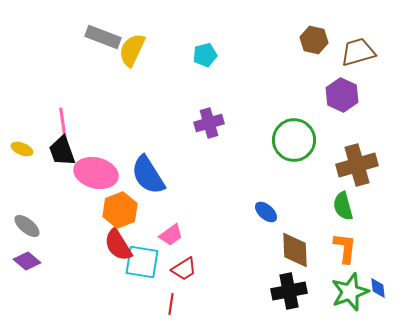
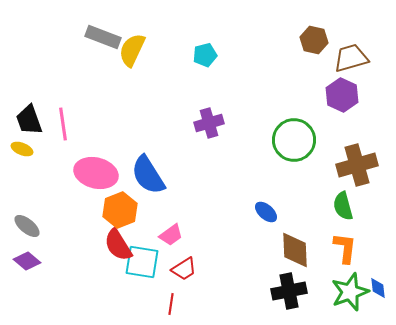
brown trapezoid: moved 7 px left, 6 px down
black trapezoid: moved 33 px left, 31 px up
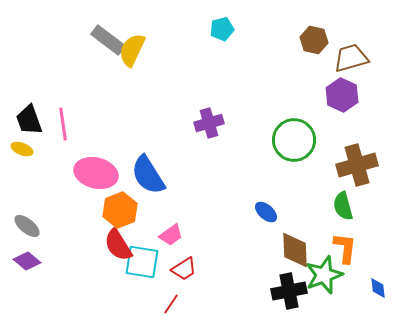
gray rectangle: moved 5 px right, 3 px down; rotated 16 degrees clockwise
cyan pentagon: moved 17 px right, 26 px up
green star: moved 26 px left, 17 px up
red line: rotated 25 degrees clockwise
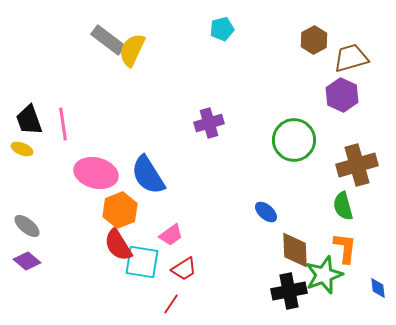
brown hexagon: rotated 20 degrees clockwise
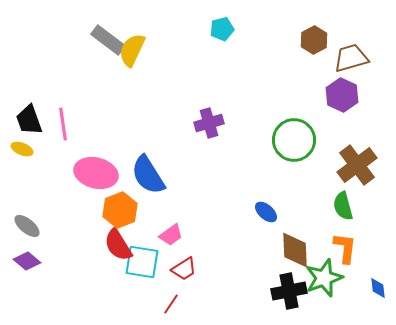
brown cross: rotated 21 degrees counterclockwise
green star: moved 3 px down
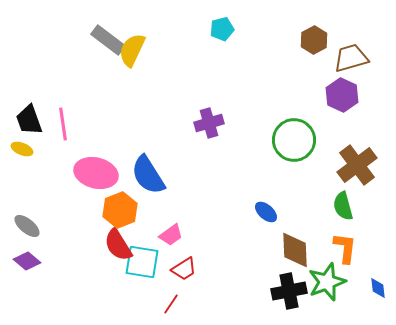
green star: moved 3 px right, 4 px down
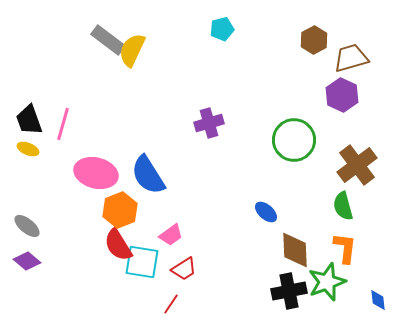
pink line: rotated 24 degrees clockwise
yellow ellipse: moved 6 px right
blue diamond: moved 12 px down
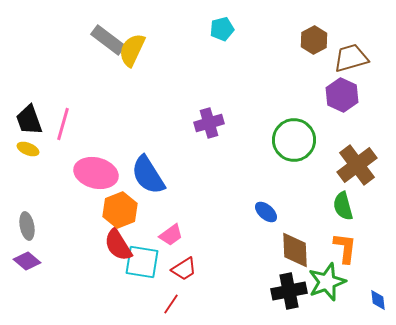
gray ellipse: rotated 40 degrees clockwise
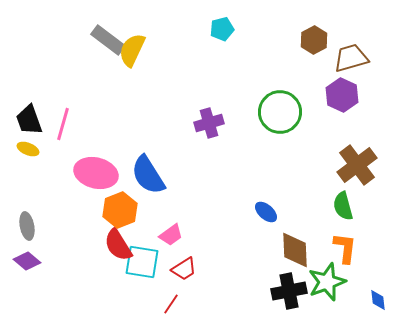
green circle: moved 14 px left, 28 px up
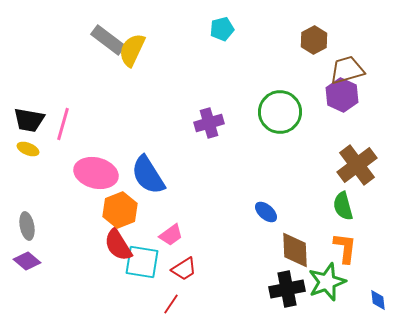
brown trapezoid: moved 4 px left, 12 px down
black trapezoid: rotated 60 degrees counterclockwise
black cross: moved 2 px left, 2 px up
